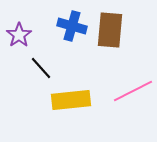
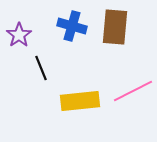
brown rectangle: moved 5 px right, 3 px up
black line: rotated 20 degrees clockwise
yellow rectangle: moved 9 px right, 1 px down
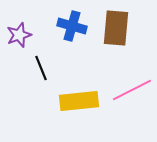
brown rectangle: moved 1 px right, 1 px down
purple star: rotated 15 degrees clockwise
pink line: moved 1 px left, 1 px up
yellow rectangle: moved 1 px left
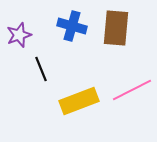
black line: moved 1 px down
yellow rectangle: rotated 15 degrees counterclockwise
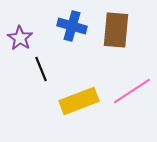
brown rectangle: moved 2 px down
purple star: moved 1 px right, 3 px down; rotated 20 degrees counterclockwise
pink line: moved 1 px down; rotated 6 degrees counterclockwise
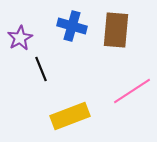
purple star: rotated 10 degrees clockwise
yellow rectangle: moved 9 px left, 15 px down
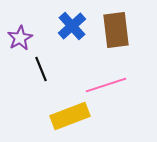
blue cross: rotated 32 degrees clockwise
brown rectangle: rotated 12 degrees counterclockwise
pink line: moved 26 px left, 6 px up; rotated 15 degrees clockwise
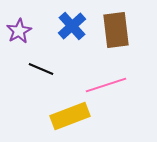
purple star: moved 1 px left, 7 px up
black line: rotated 45 degrees counterclockwise
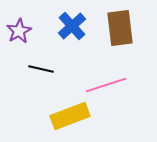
brown rectangle: moved 4 px right, 2 px up
black line: rotated 10 degrees counterclockwise
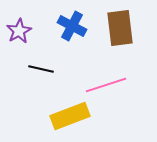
blue cross: rotated 20 degrees counterclockwise
